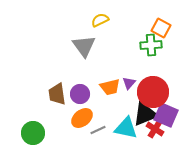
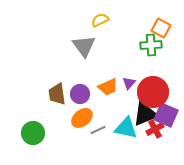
orange trapezoid: moved 2 px left; rotated 10 degrees counterclockwise
red cross: rotated 30 degrees clockwise
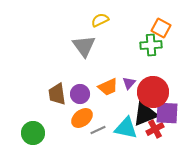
purple square: moved 1 px right, 2 px up; rotated 20 degrees counterclockwise
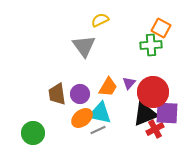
orange trapezoid: rotated 35 degrees counterclockwise
cyan triangle: moved 26 px left, 15 px up
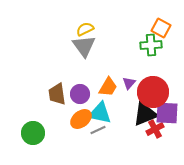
yellow semicircle: moved 15 px left, 9 px down
orange ellipse: moved 1 px left, 1 px down
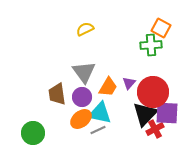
gray triangle: moved 26 px down
purple circle: moved 2 px right, 3 px down
black triangle: rotated 24 degrees counterclockwise
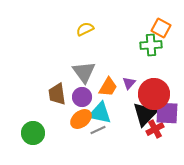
red circle: moved 1 px right, 2 px down
